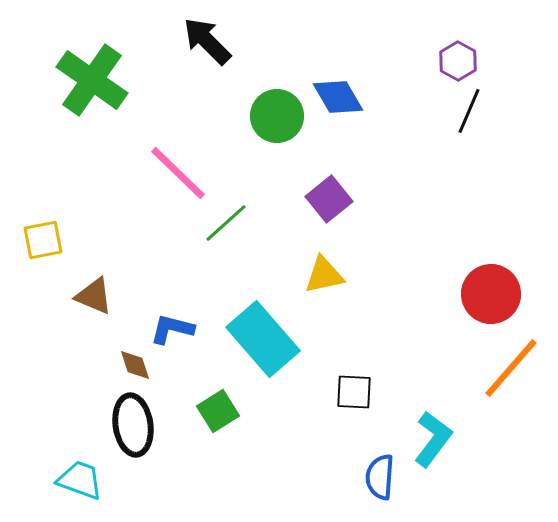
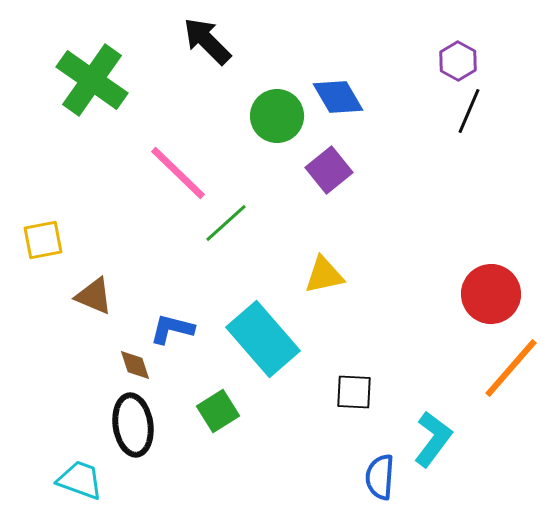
purple square: moved 29 px up
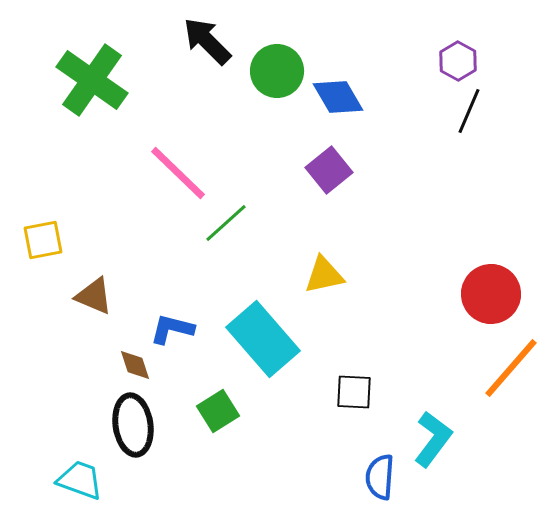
green circle: moved 45 px up
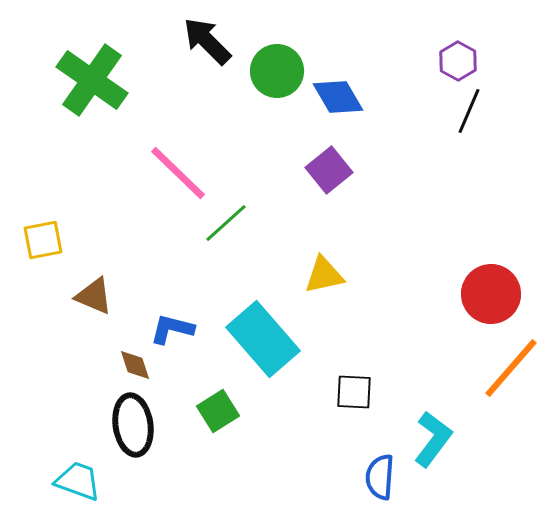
cyan trapezoid: moved 2 px left, 1 px down
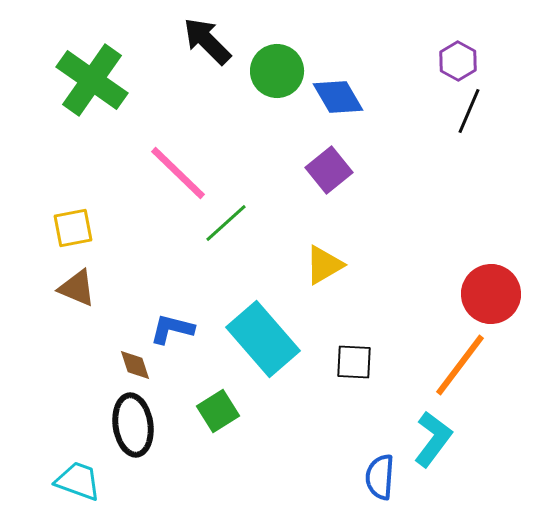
yellow square: moved 30 px right, 12 px up
yellow triangle: moved 10 px up; rotated 18 degrees counterclockwise
brown triangle: moved 17 px left, 8 px up
orange line: moved 51 px left, 3 px up; rotated 4 degrees counterclockwise
black square: moved 30 px up
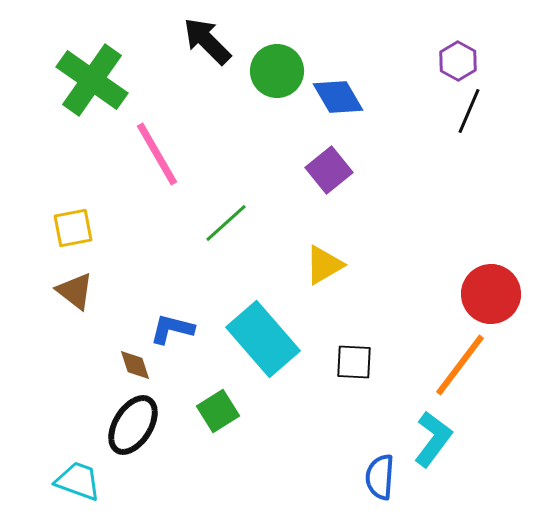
pink line: moved 21 px left, 19 px up; rotated 16 degrees clockwise
brown triangle: moved 2 px left, 3 px down; rotated 15 degrees clockwise
black ellipse: rotated 40 degrees clockwise
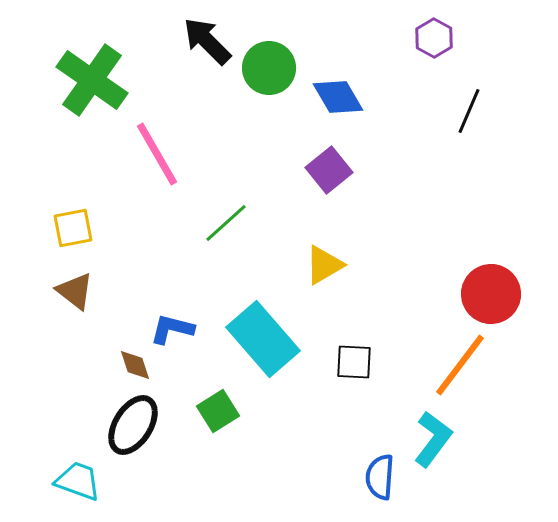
purple hexagon: moved 24 px left, 23 px up
green circle: moved 8 px left, 3 px up
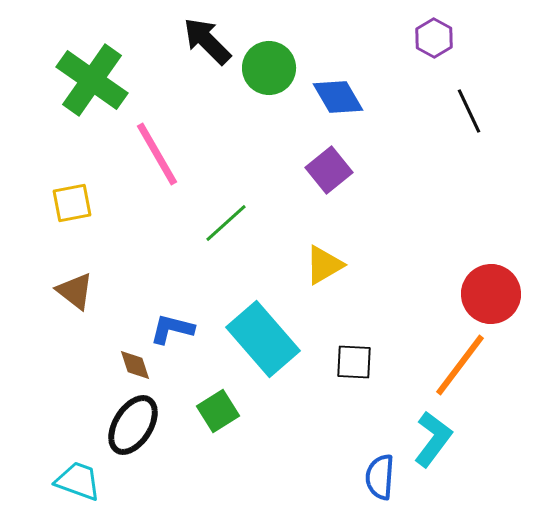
black line: rotated 48 degrees counterclockwise
yellow square: moved 1 px left, 25 px up
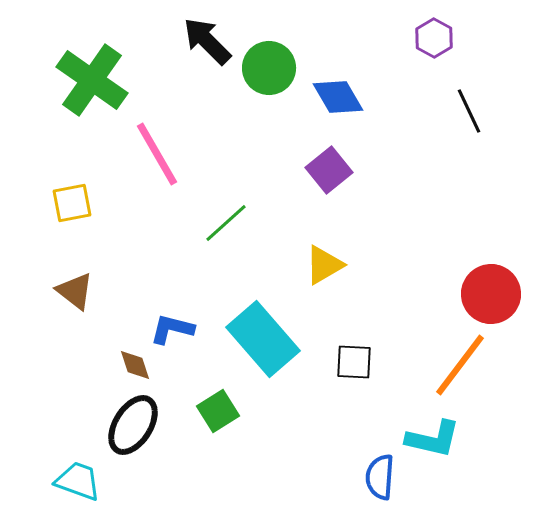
cyan L-shape: rotated 66 degrees clockwise
